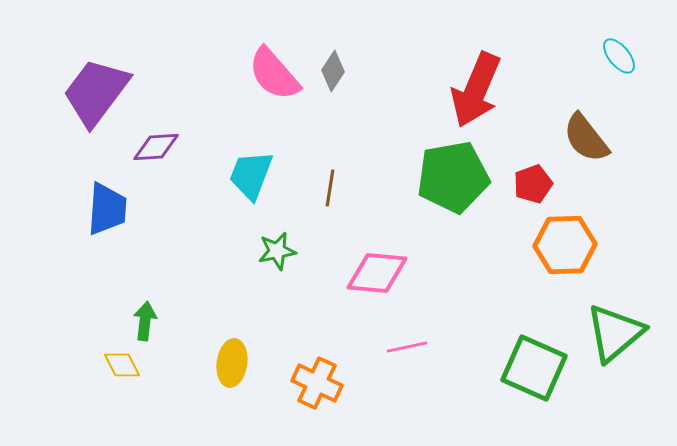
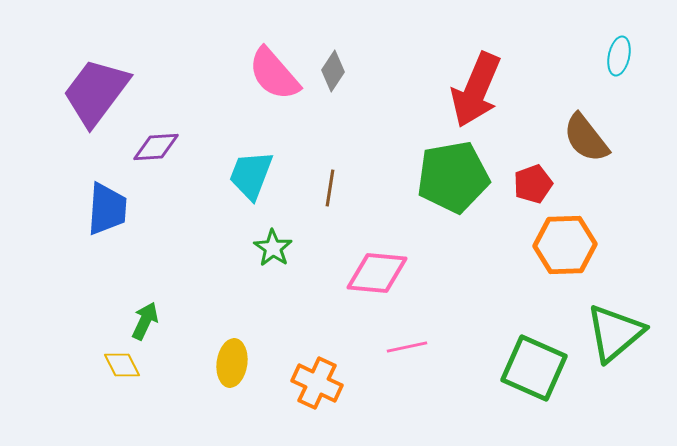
cyan ellipse: rotated 51 degrees clockwise
green star: moved 4 px left, 3 px up; rotated 27 degrees counterclockwise
green arrow: rotated 18 degrees clockwise
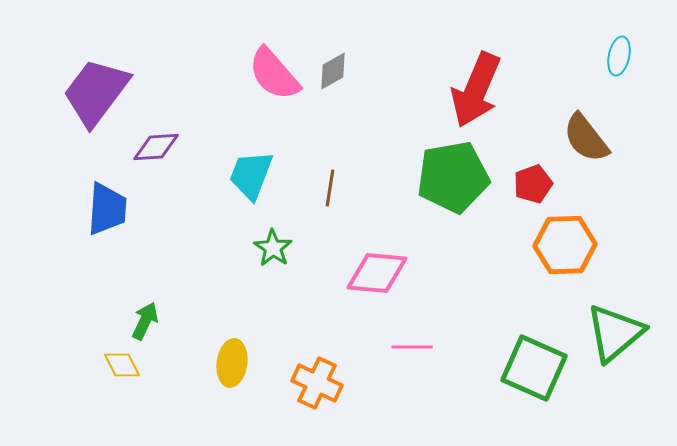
gray diamond: rotated 27 degrees clockwise
pink line: moved 5 px right; rotated 12 degrees clockwise
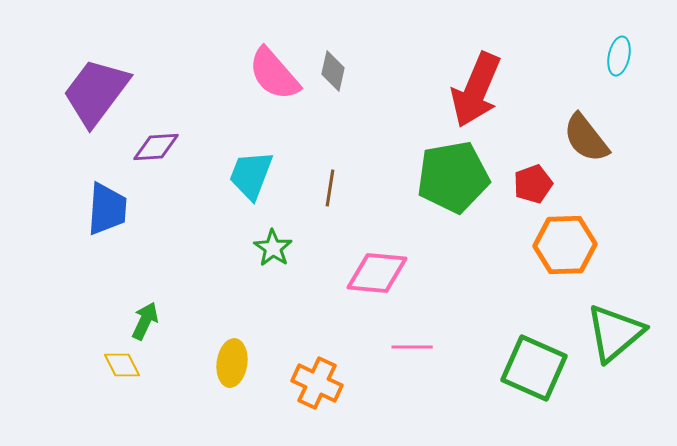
gray diamond: rotated 48 degrees counterclockwise
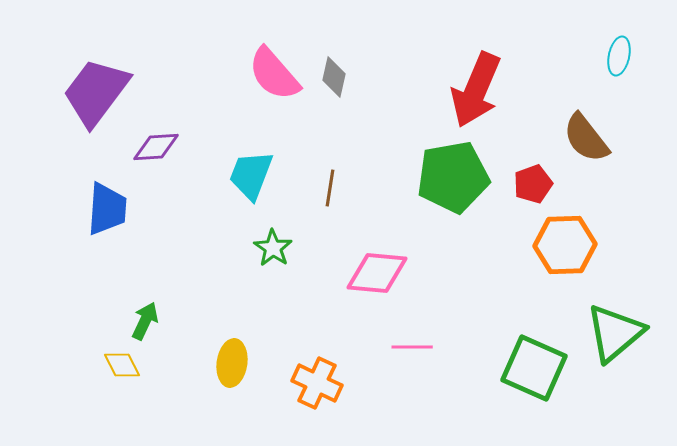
gray diamond: moved 1 px right, 6 px down
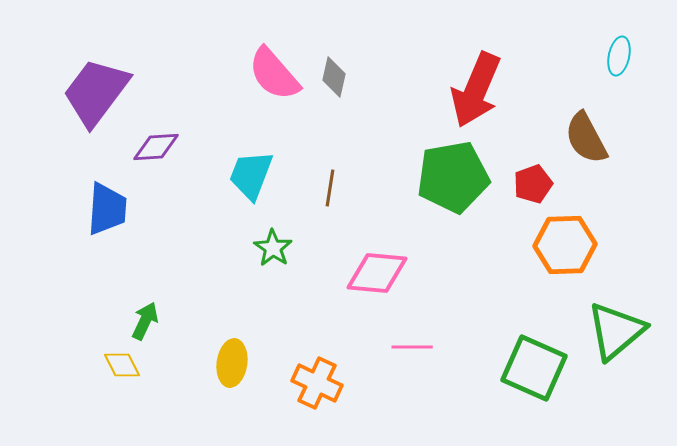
brown semicircle: rotated 10 degrees clockwise
green triangle: moved 1 px right, 2 px up
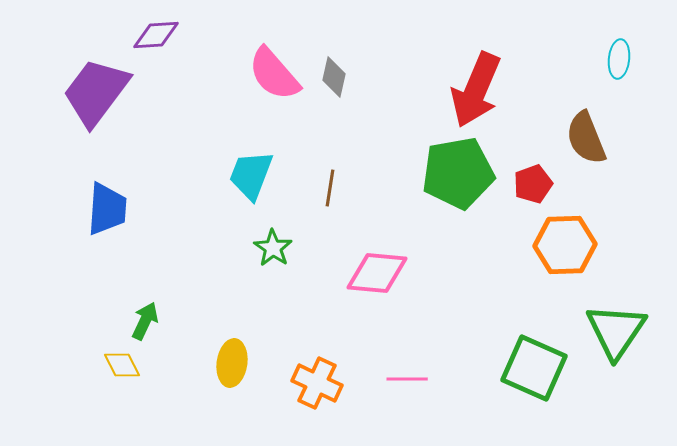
cyan ellipse: moved 3 px down; rotated 6 degrees counterclockwise
brown semicircle: rotated 6 degrees clockwise
purple diamond: moved 112 px up
green pentagon: moved 5 px right, 4 px up
green triangle: rotated 16 degrees counterclockwise
pink line: moved 5 px left, 32 px down
